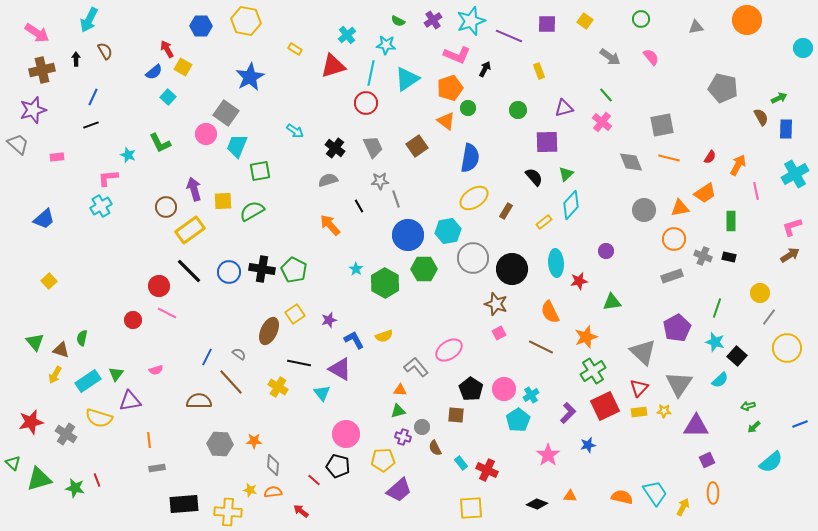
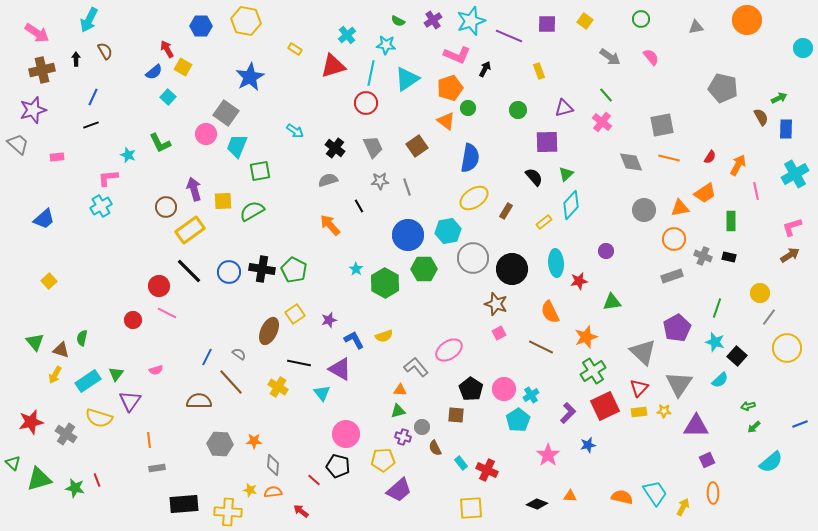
gray line at (396, 199): moved 11 px right, 12 px up
purple triangle at (130, 401): rotated 45 degrees counterclockwise
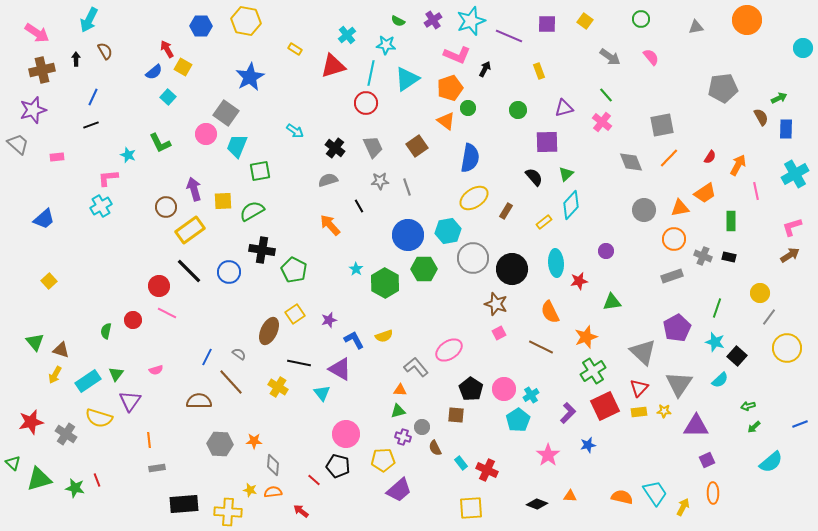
gray pentagon at (723, 88): rotated 20 degrees counterclockwise
orange line at (669, 158): rotated 60 degrees counterclockwise
black cross at (262, 269): moved 19 px up
green semicircle at (82, 338): moved 24 px right, 7 px up
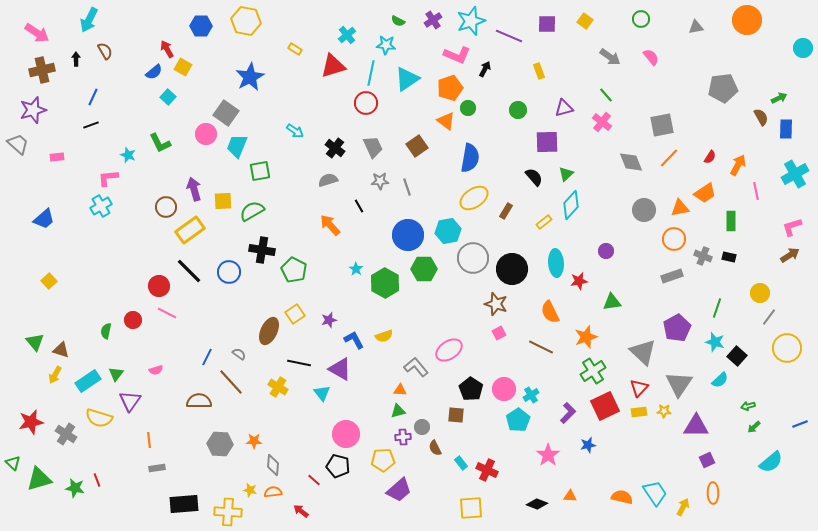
purple cross at (403, 437): rotated 21 degrees counterclockwise
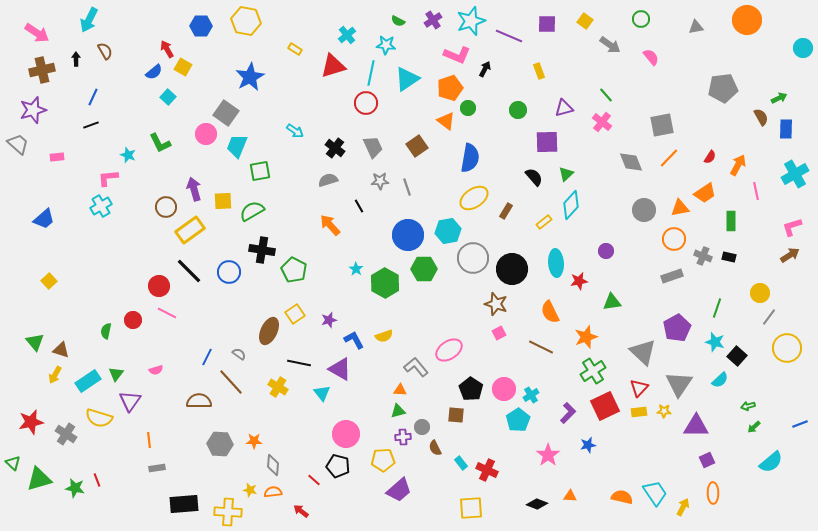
gray arrow at (610, 57): moved 12 px up
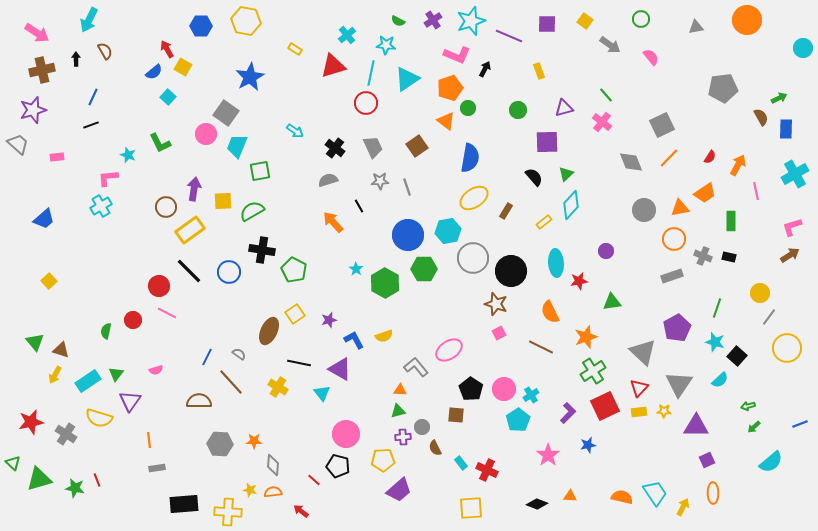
gray square at (662, 125): rotated 15 degrees counterclockwise
purple arrow at (194, 189): rotated 25 degrees clockwise
orange arrow at (330, 225): moved 3 px right, 3 px up
black circle at (512, 269): moved 1 px left, 2 px down
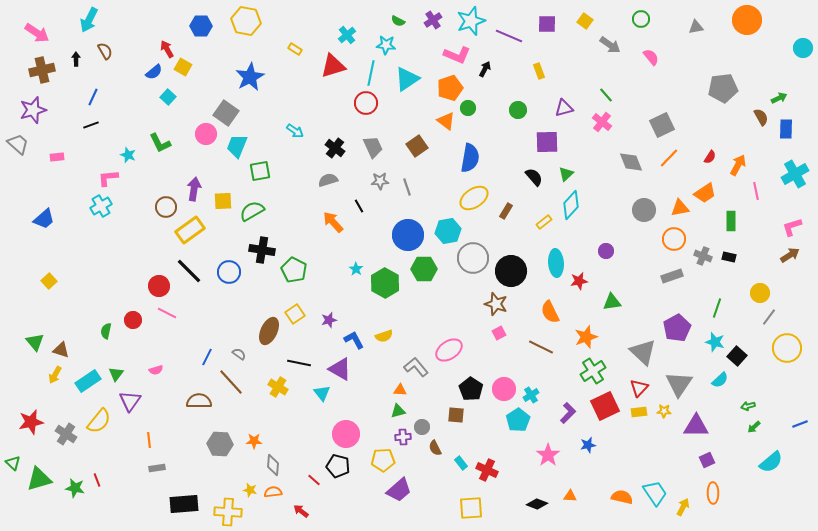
yellow semicircle at (99, 418): moved 3 px down; rotated 68 degrees counterclockwise
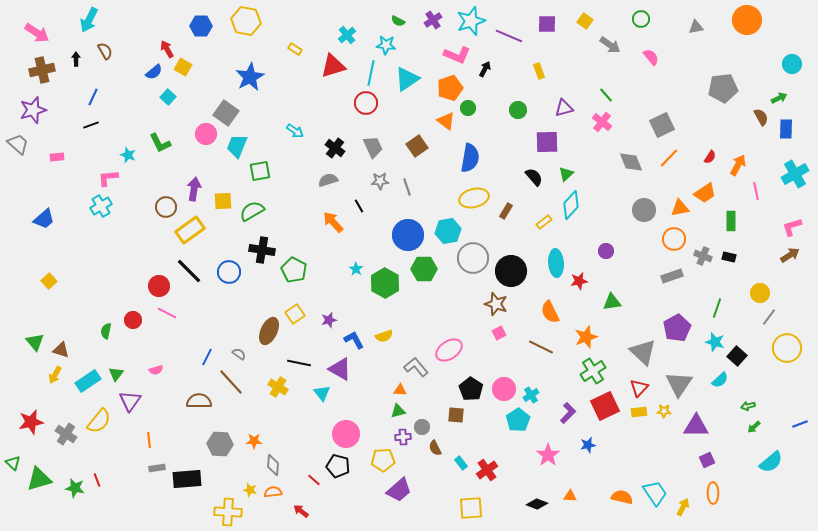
cyan circle at (803, 48): moved 11 px left, 16 px down
yellow ellipse at (474, 198): rotated 20 degrees clockwise
red cross at (487, 470): rotated 30 degrees clockwise
black rectangle at (184, 504): moved 3 px right, 25 px up
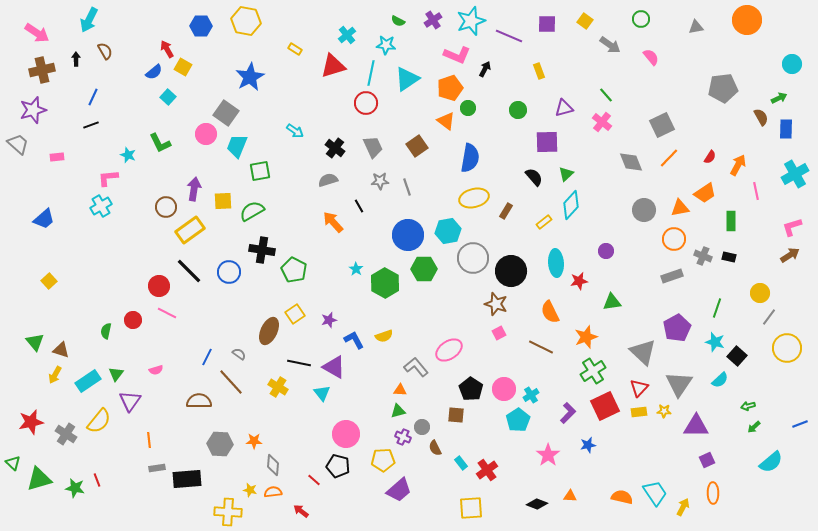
purple triangle at (340, 369): moved 6 px left, 2 px up
purple cross at (403, 437): rotated 28 degrees clockwise
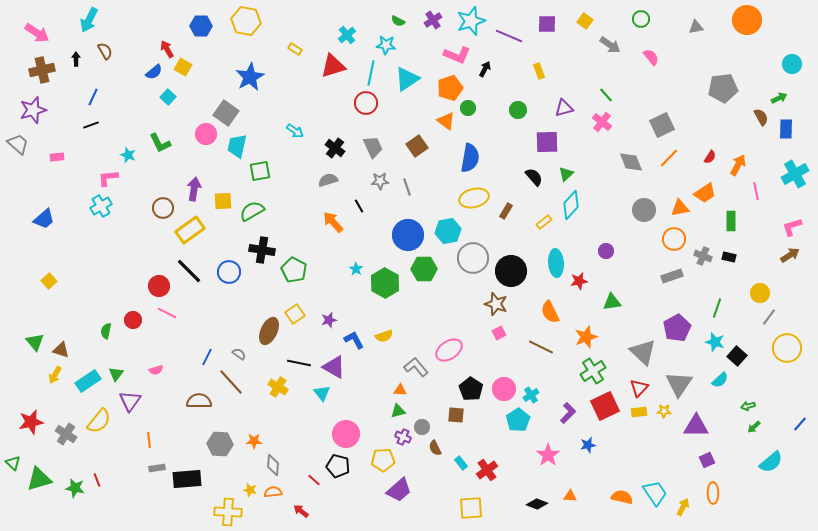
cyan trapezoid at (237, 146): rotated 10 degrees counterclockwise
brown circle at (166, 207): moved 3 px left, 1 px down
blue line at (800, 424): rotated 28 degrees counterclockwise
